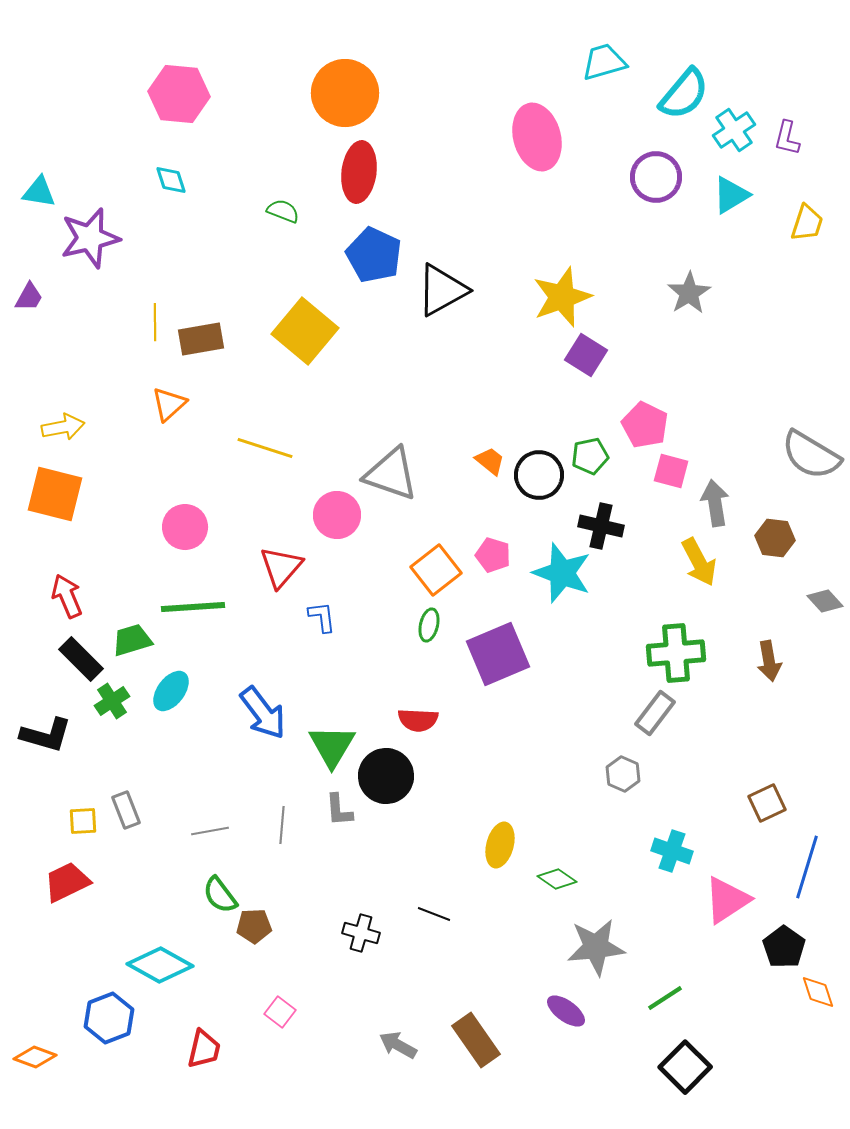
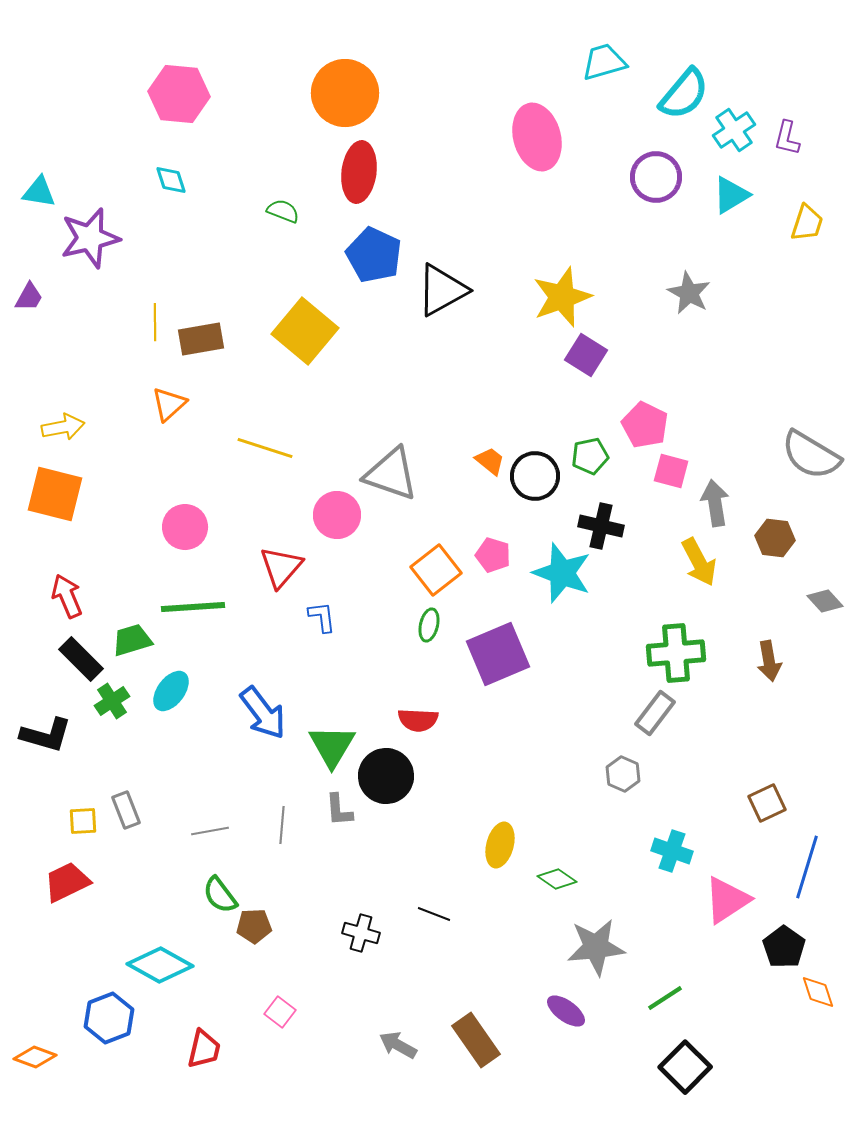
gray star at (689, 293): rotated 12 degrees counterclockwise
black circle at (539, 475): moved 4 px left, 1 px down
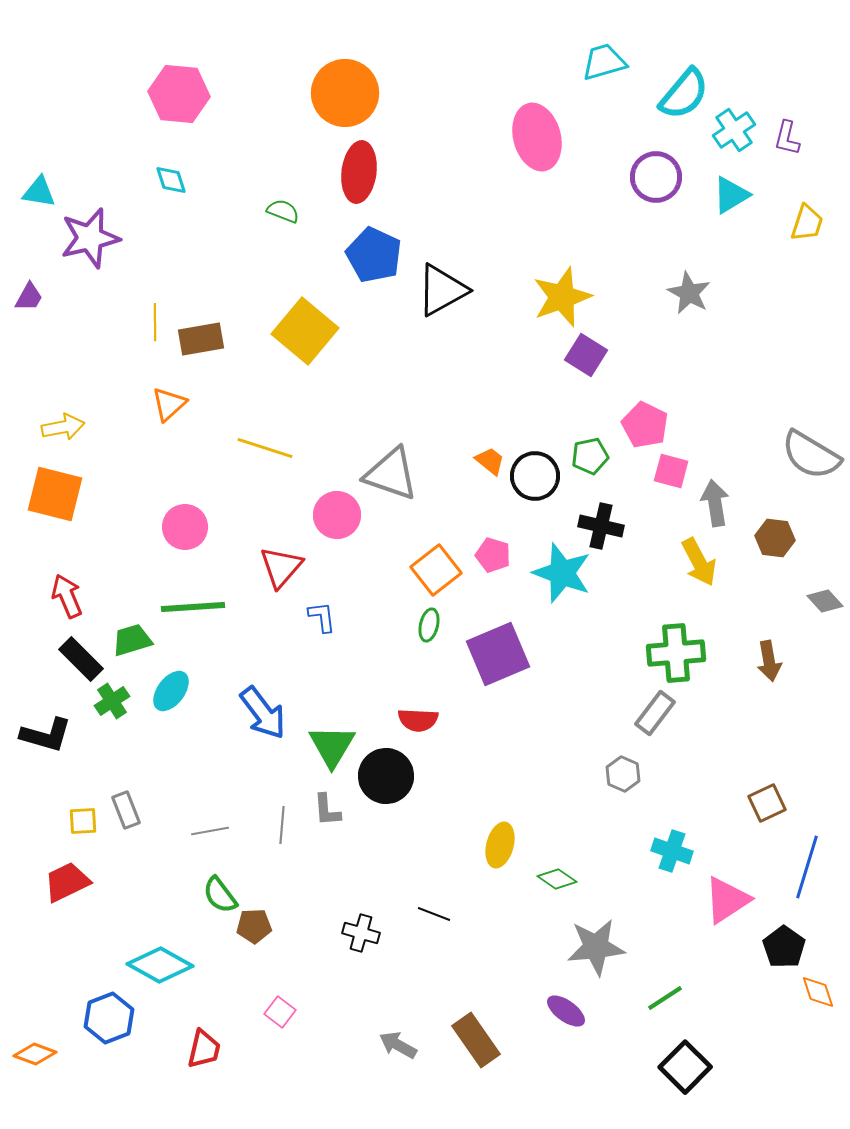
gray L-shape at (339, 810): moved 12 px left
orange diamond at (35, 1057): moved 3 px up
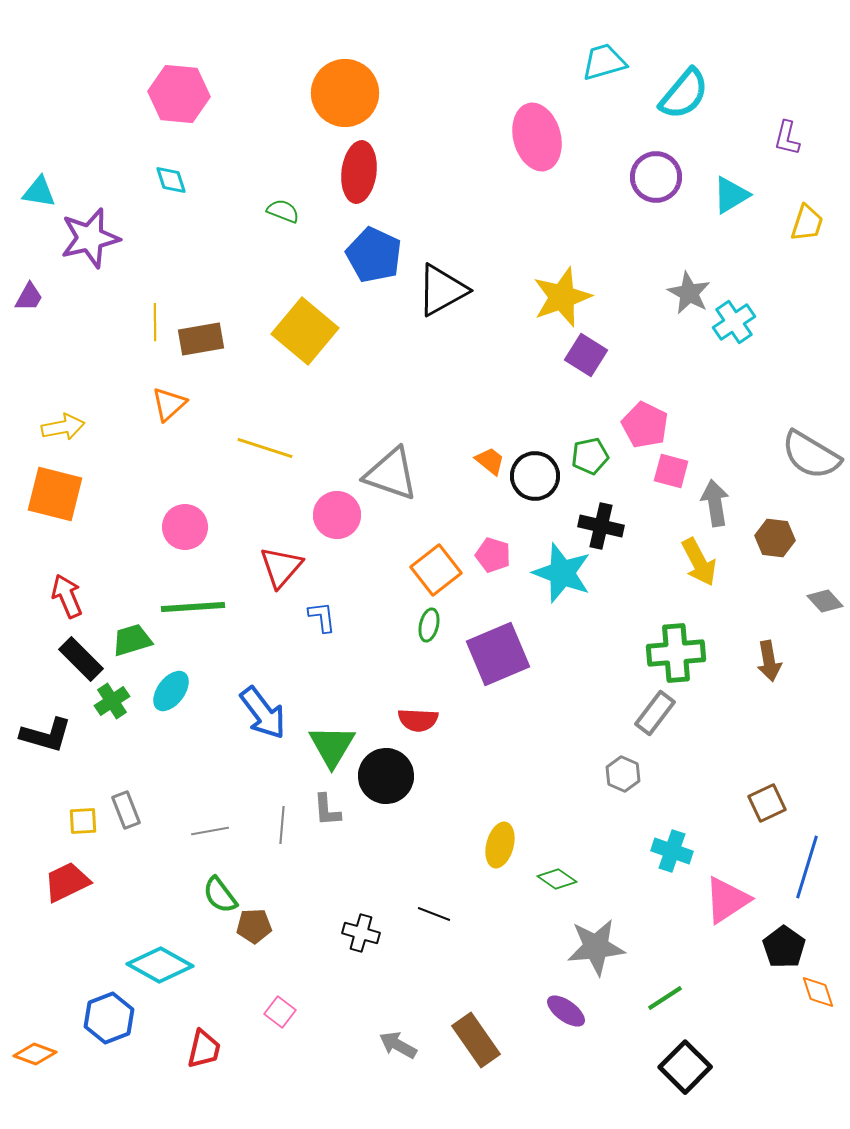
cyan cross at (734, 130): moved 192 px down
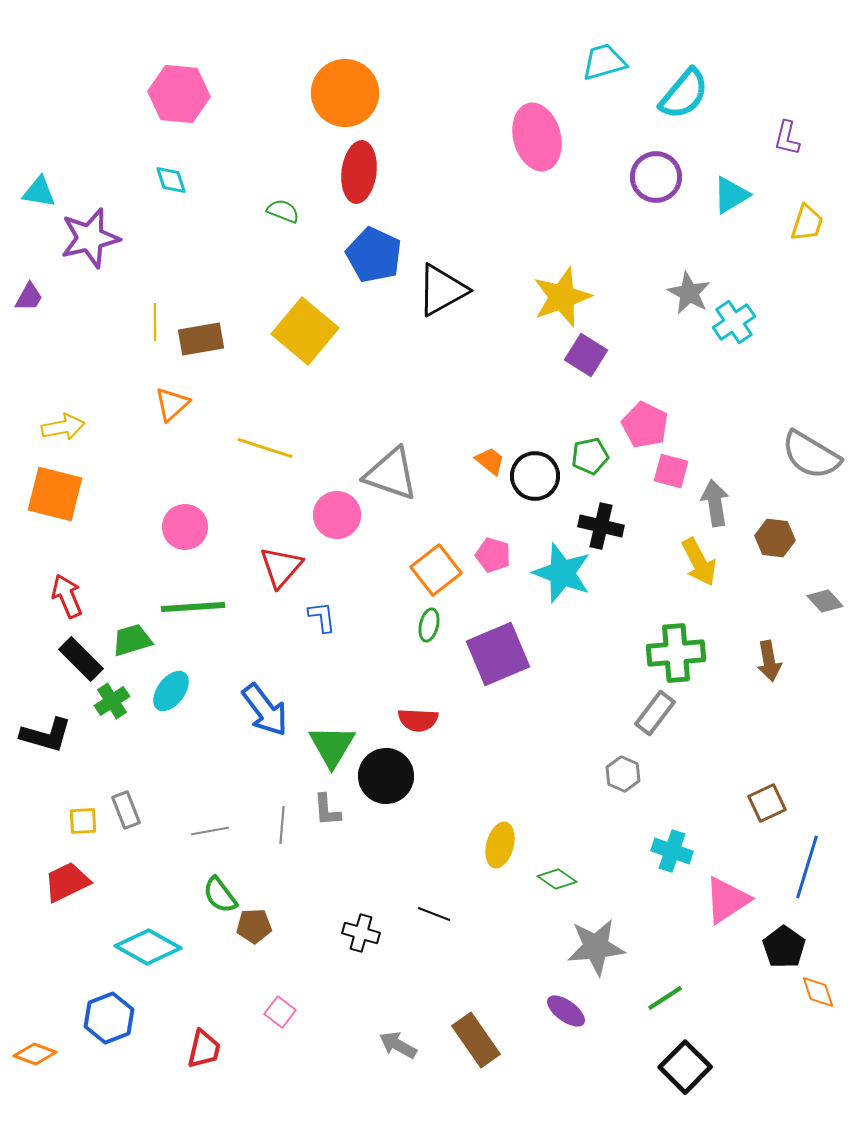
orange triangle at (169, 404): moved 3 px right
blue arrow at (263, 713): moved 2 px right, 3 px up
cyan diamond at (160, 965): moved 12 px left, 18 px up
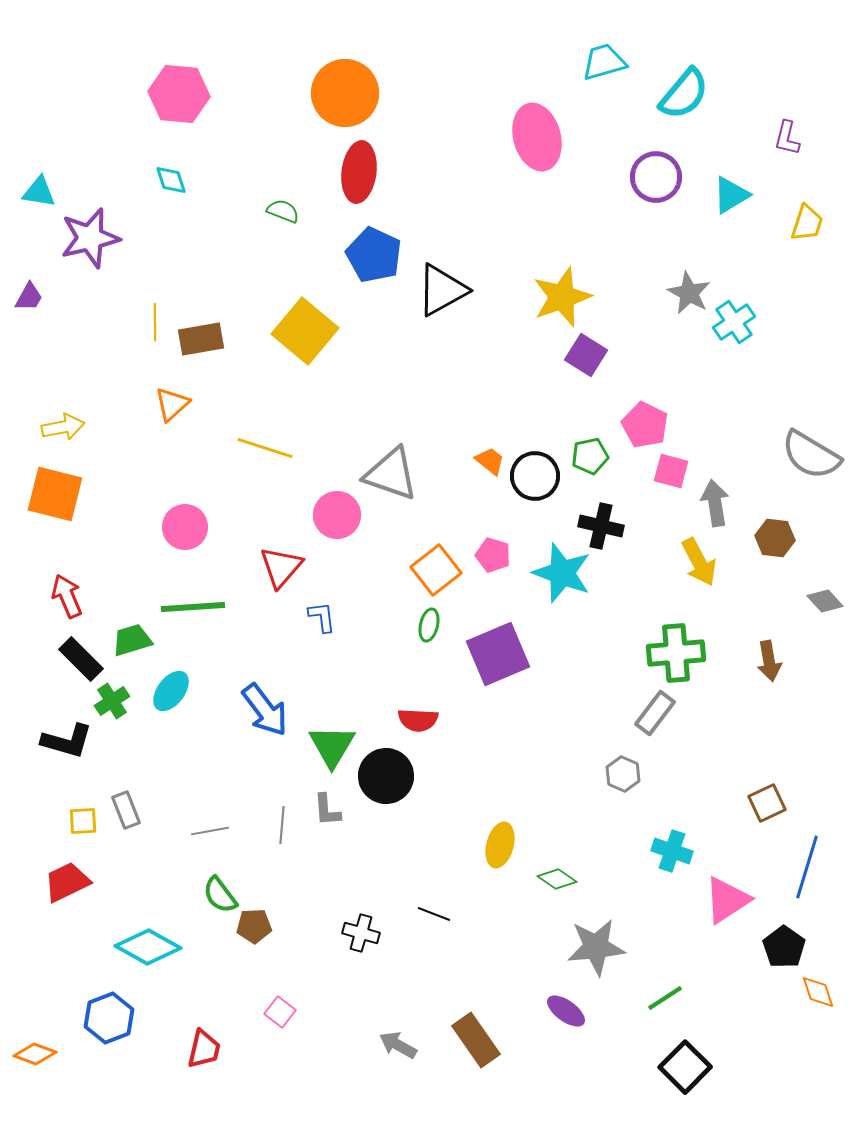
black L-shape at (46, 735): moved 21 px right, 6 px down
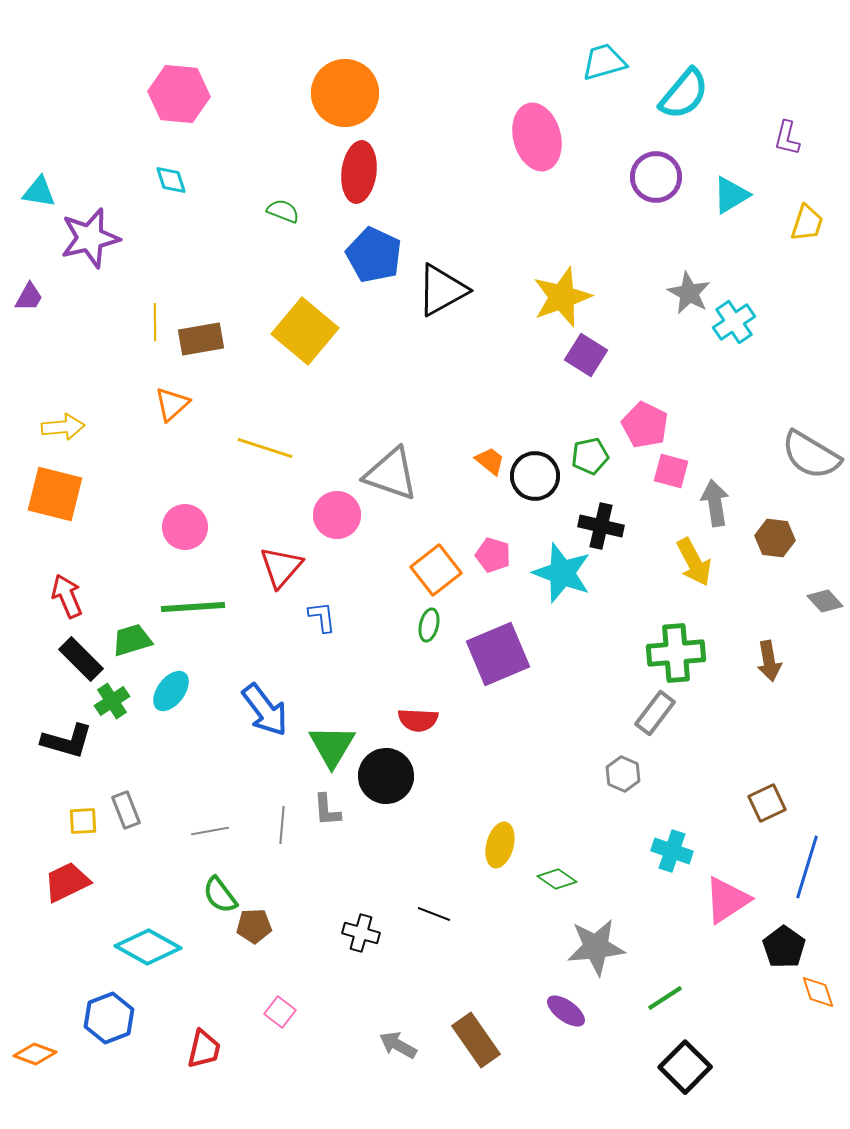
yellow arrow at (63, 427): rotated 6 degrees clockwise
yellow arrow at (699, 562): moved 5 px left
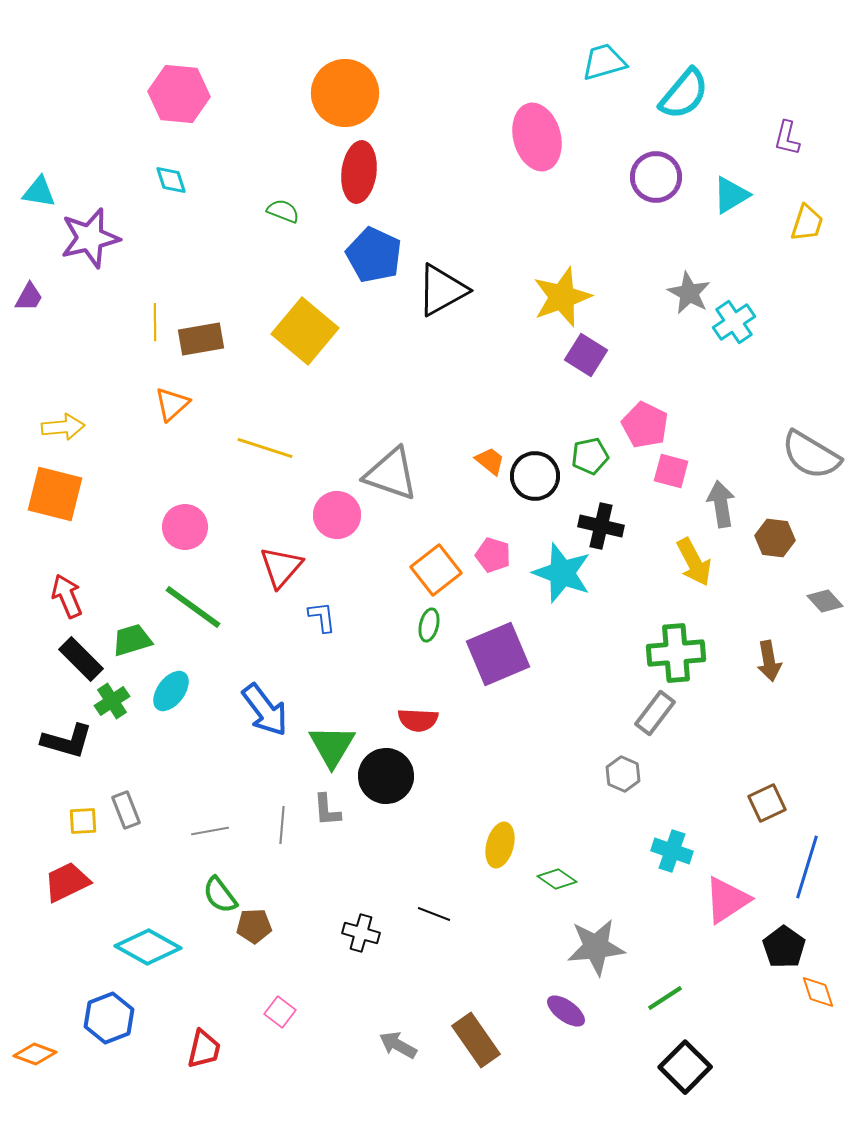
gray arrow at (715, 503): moved 6 px right, 1 px down
green line at (193, 607): rotated 40 degrees clockwise
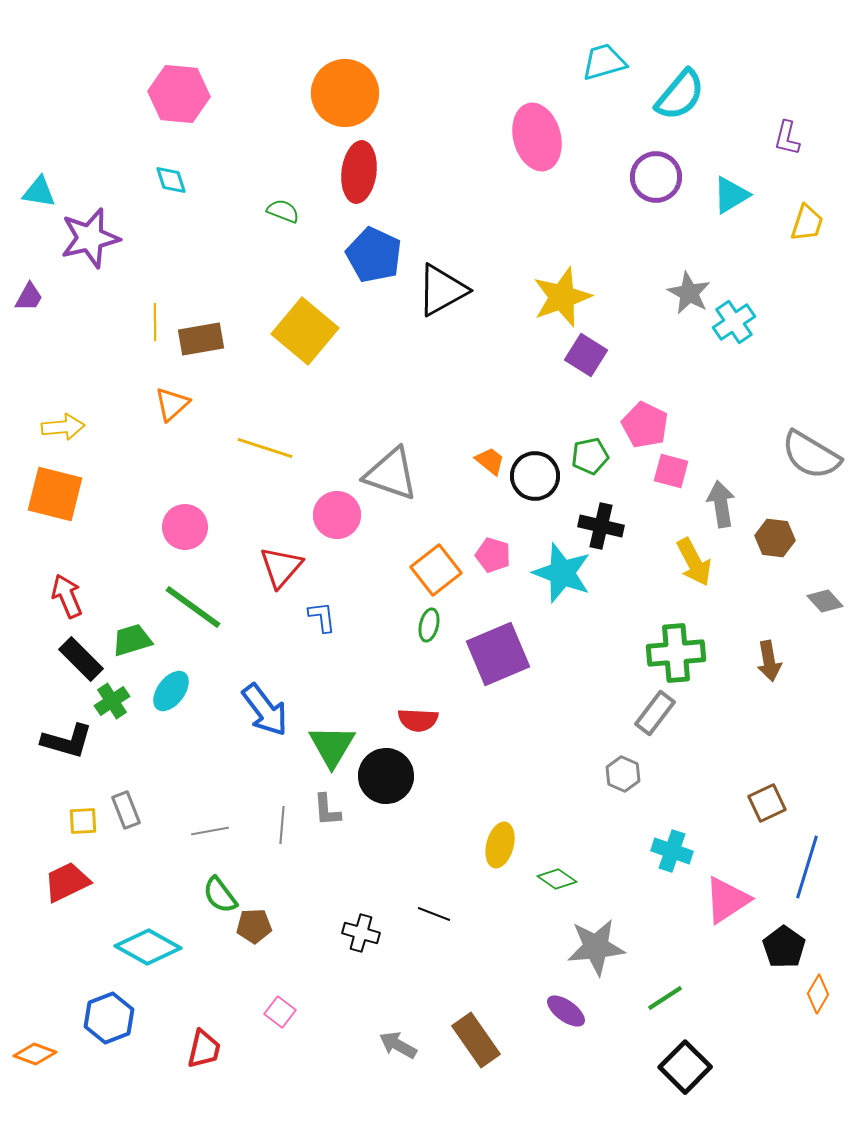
cyan semicircle at (684, 94): moved 4 px left, 1 px down
orange diamond at (818, 992): moved 2 px down; rotated 48 degrees clockwise
